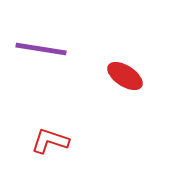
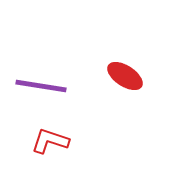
purple line: moved 37 px down
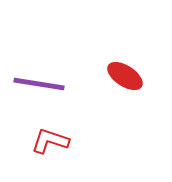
purple line: moved 2 px left, 2 px up
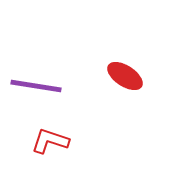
purple line: moved 3 px left, 2 px down
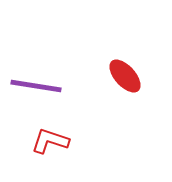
red ellipse: rotated 15 degrees clockwise
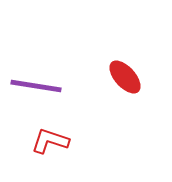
red ellipse: moved 1 px down
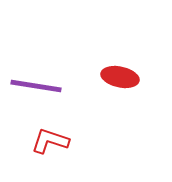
red ellipse: moved 5 px left; rotated 36 degrees counterclockwise
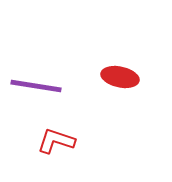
red L-shape: moved 6 px right
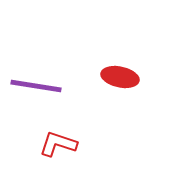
red L-shape: moved 2 px right, 3 px down
